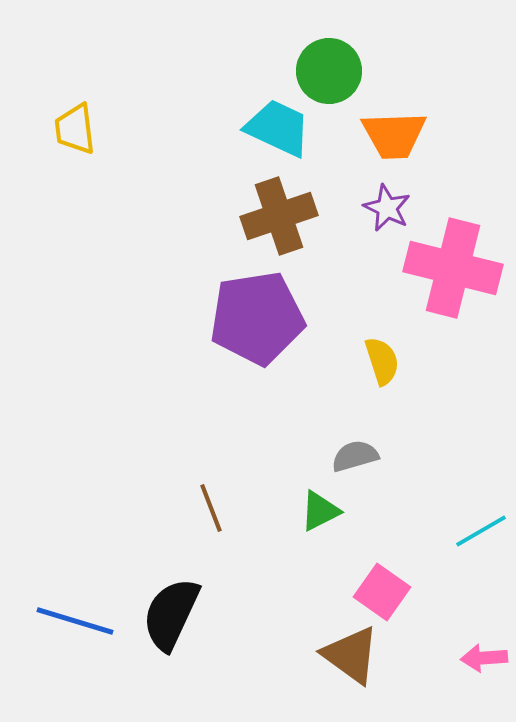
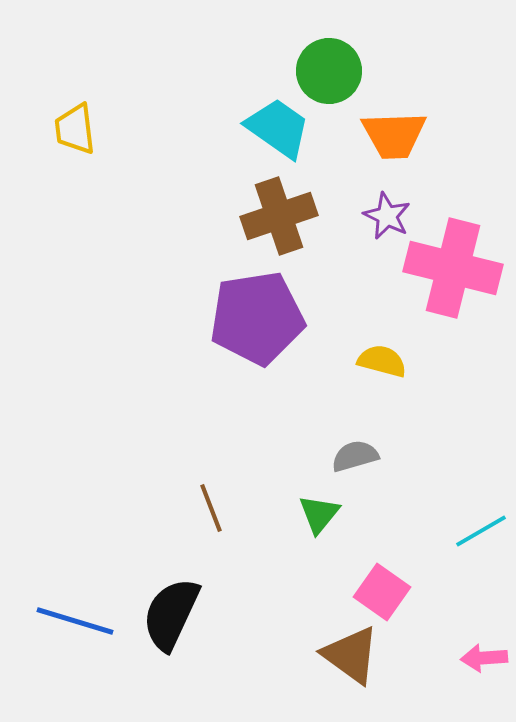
cyan trapezoid: rotated 10 degrees clockwise
purple star: moved 8 px down
yellow semicircle: rotated 57 degrees counterclockwise
green triangle: moved 1 px left, 3 px down; rotated 24 degrees counterclockwise
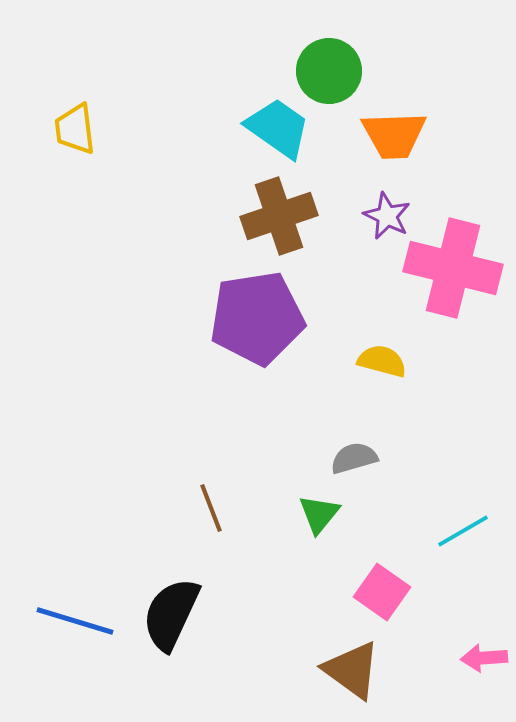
gray semicircle: moved 1 px left, 2 px down
cyan line: moved 18 px left
brown triangle: moved 1 px right, 15 px down
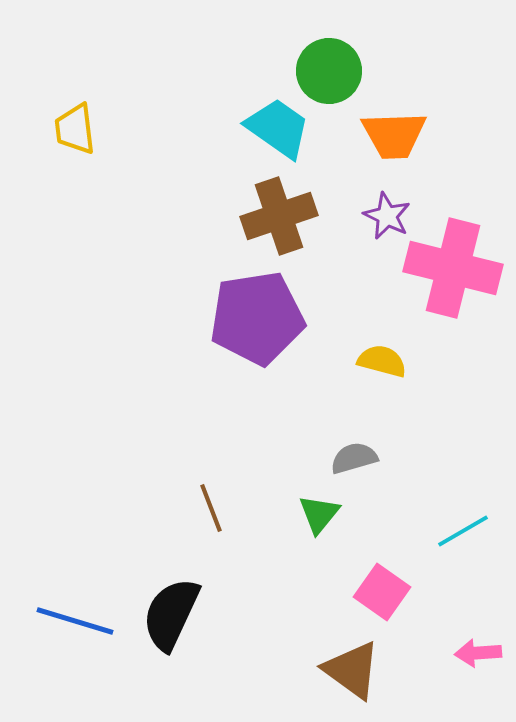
pink arrow: moved 6 px left, 5 px up
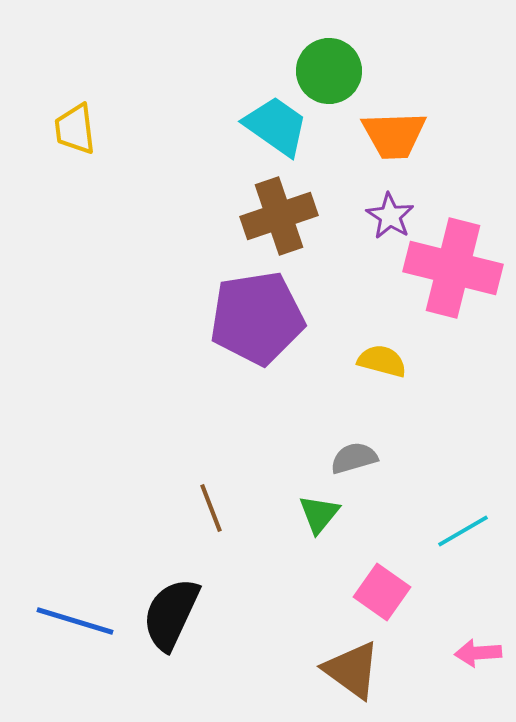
cyan trapezoid: moved 2 px left, 2 px up
purple star: moved 3 px right; rotated 6 degrees clockwise
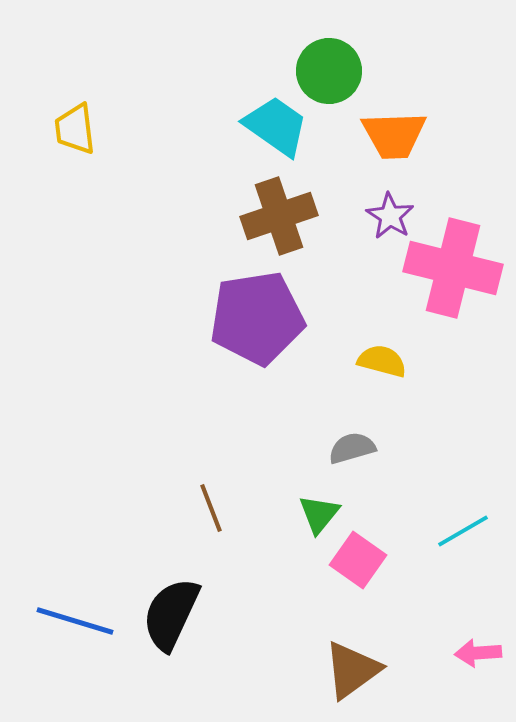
gray semicircle: moved 2 px left, 10 px up
pink square: moved 24 px left, 32 px up
brown triangle: rotated 48 degrees clockwise
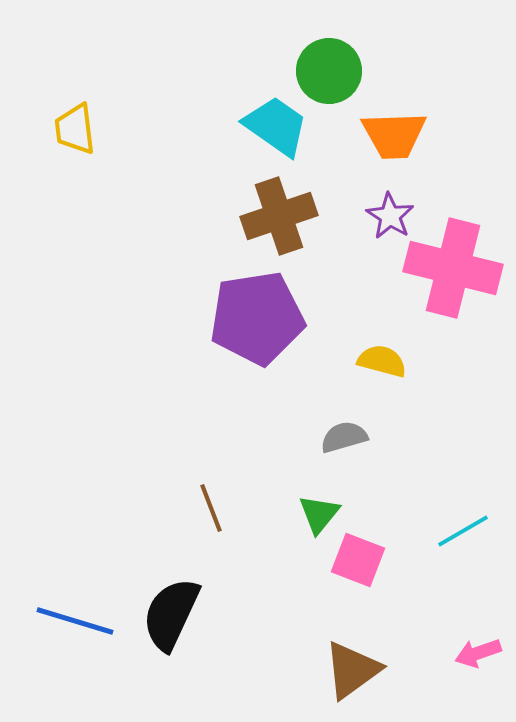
gray semicircle: moved 8 px left, 11 px up
pink square: rotated 14 degrees counterclockwise
pink arrow: rotated 15 degrees counterclockwise
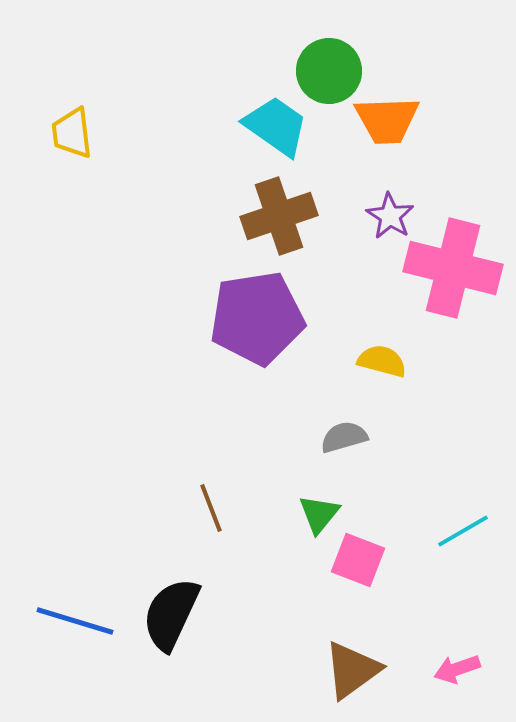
yellow trapezoid: moved 3 px left, 4 px down
orange trapezoid: moved 7 px left, 15 px up
pink arrow: moved 21 px left, 16 px down
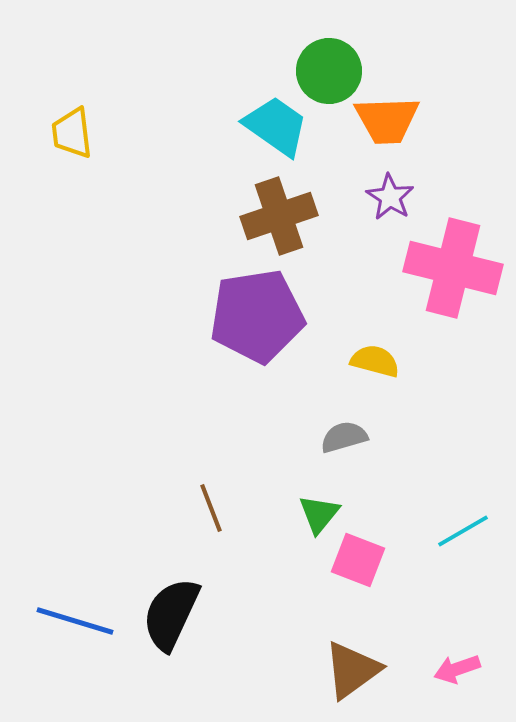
purple star: moved 19 px up
purple pentagon: moved 2 px up
yellow semicircle: moved 7 px left
